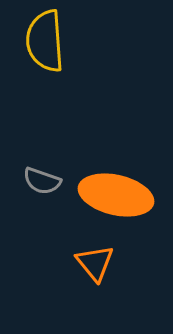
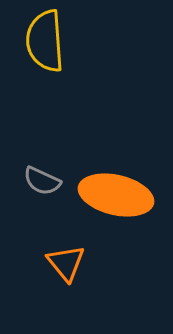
gray semicircle: rotated 6 degrees clockwise
orange triangle: moved 29 px left
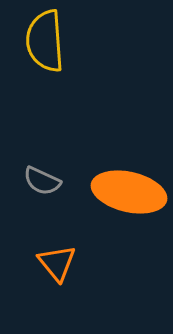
orange ellipse: moved 13 px right, 3 px up
orange triangle: moved 9 px left
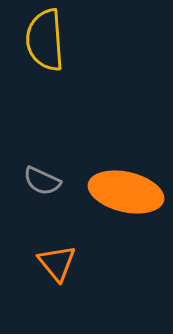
yellow semicircle: moved 1 px up
orange ellipse: moved 3 px left
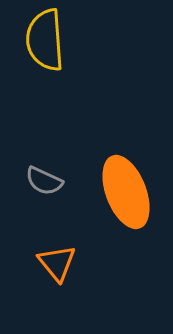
gray semicircle: moved 2 px right
orange ellipse: rotated 56 degrees clockwise
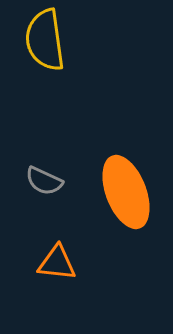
yellow semicircle: rotated 4 degrees counterclockwise
orange triangle: rotated 45 degrees counterclockwise
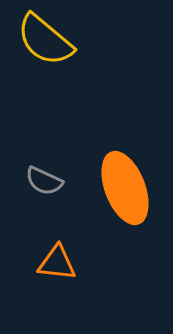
yellow semicircle: rotated 42 degrees counterclockwise
orange ellipse: moved 1 px left, 4 px up
